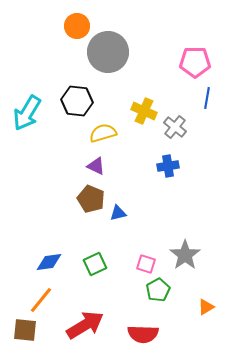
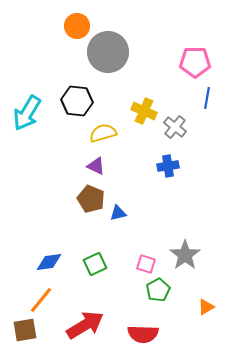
brown square: rotated 15 degrees counterclockwise
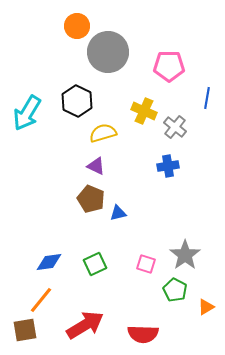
pink pentagon: moved 26 px left, 4 px down
black hexagon: rotated 20 degrees clockwise
green pentagon: moved 17 px right; rotated 15 degrees counterclockwise
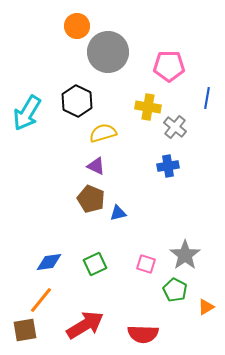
yellow cross: moved 4 px right, 4 px up; rotated 15 degrees counterclockwise
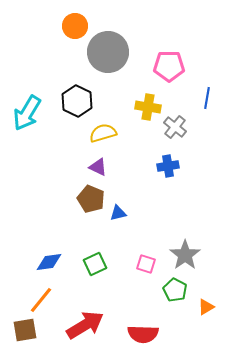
orange circle: moved 2 px left
purple triangle: moved 2 px right, 1 px down
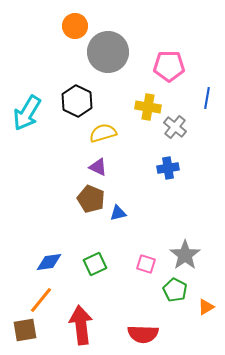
blue cross: moved 2 px down
red arrow: moved 4 px left; rotated 66 degrees counterclockwise
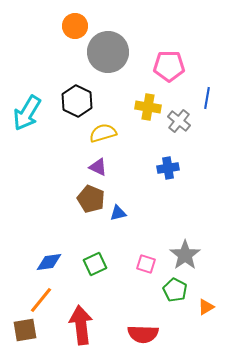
gray cross: moved 4 px right, 6 px up
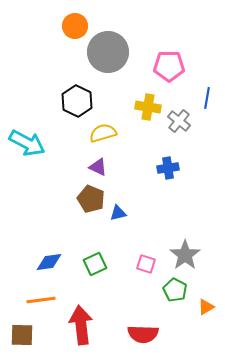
cyan arrow: moved 30 px down; rotated 93 degrees counterclockwise
orange line: rotated 44 degrees clockwise
brown square: moved 3 px left, 5 px down; rotated 10 degrees clockwise
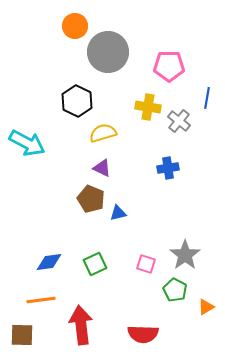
purple triangle: moved 4 px right, 1 px down
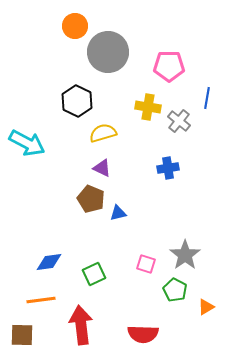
green square: moved 1 px left, 10 px down
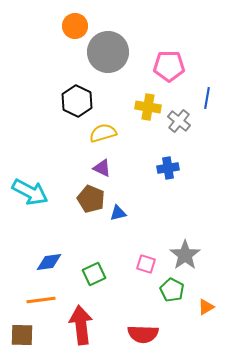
cyan arrow: moved 3 px right, 49 px down
green pentagon: moved 3 px left
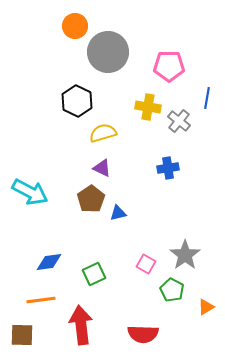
brown pentagon: rotated 16 degrees clockwise
pink square: rotated 12 degrees clockwise
